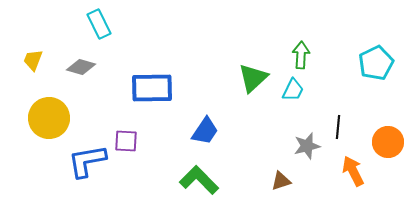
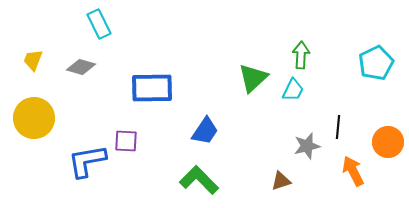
yellow circle: moved 15 px left
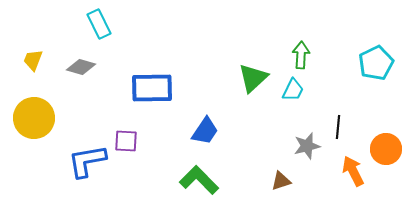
orange circle: moved 2 px left, 7 px down
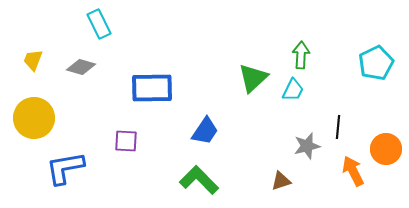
blue L-shape: moved 22 px left, 7 px down
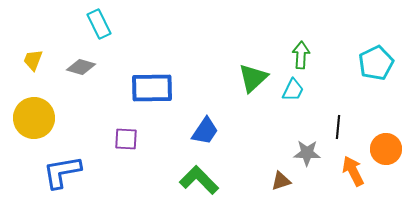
purple square: moved 2 px up
gray star: moved 7 px down; rotated 16 degrees clockwise
blue L-shape: moved 3 px left, 4 px down
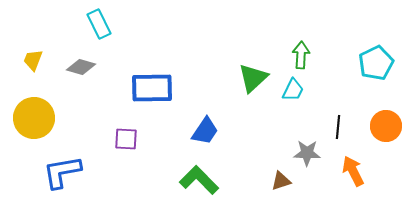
orange circle: moved 23 px up
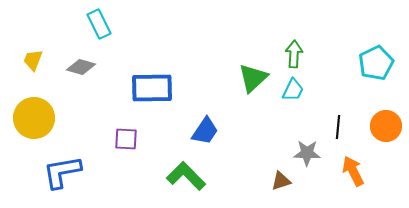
green arrow: moved 7 px left, 1 px up
green L-shape: moved 13 px left, 4 px up
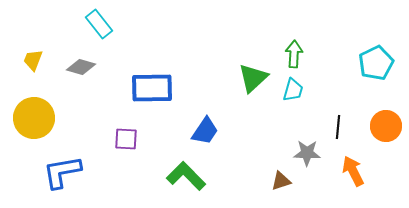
cyan rectangle: rotated 12 degrees counterclockwise
cyan trapezoid: rotated 10 degrees counterclockwise
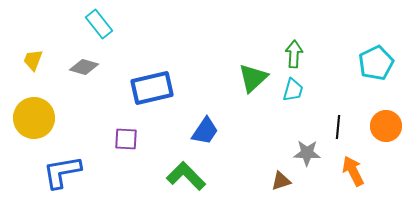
gray diamond: moved 3 px right
blue rectangle: rotated 12 degrees counterclockwise
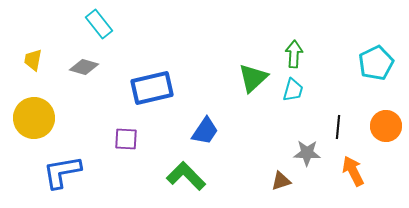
yellow trapezoid: rotated 10 degrees counterclockwise
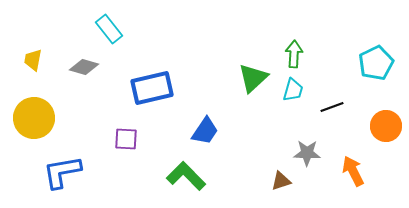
cyan rectangle: moved 10 px right, 5 px down
black line: moved 6 px left, 20 px up; rotated 65 degrees clockwise
